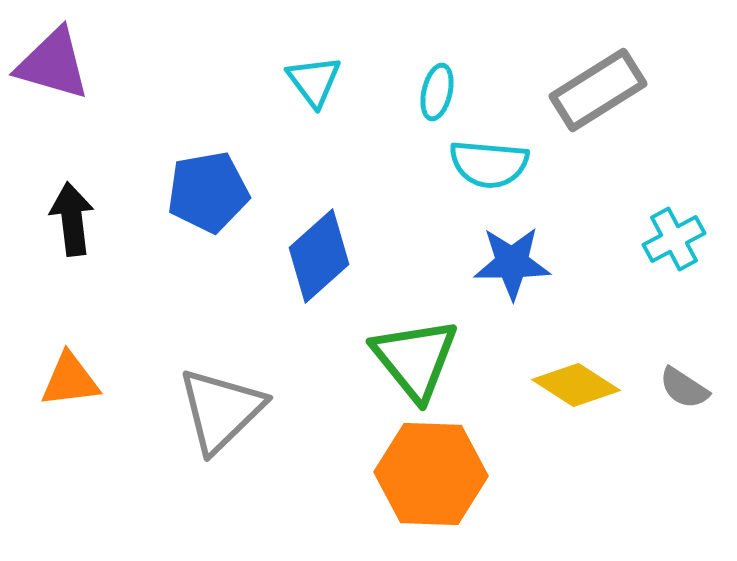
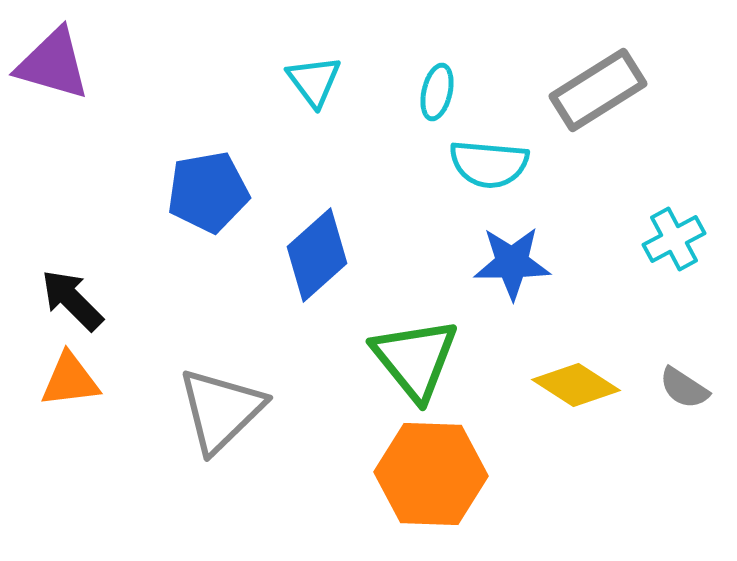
black arrow: moved 81 px down; rotated 38 degrees counterclockwise
blue diamond: moved 2 px left, 1 px up
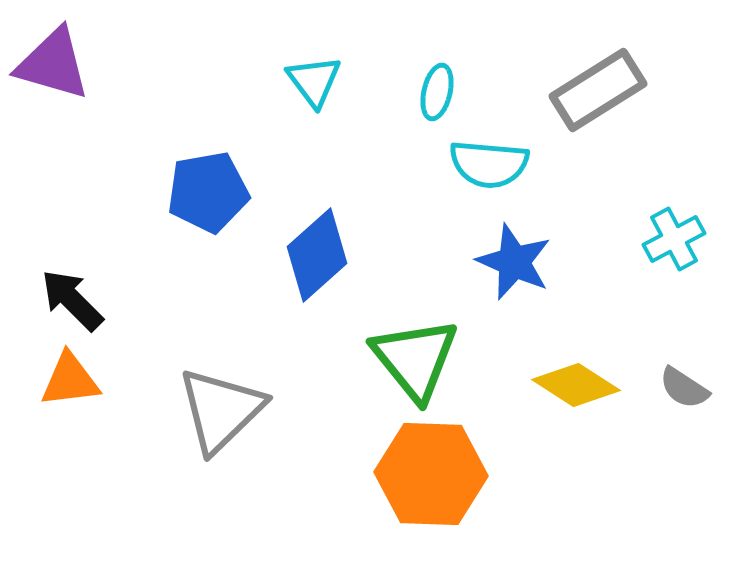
blue star: moved 2 px right, 1 px up; rotated 24 degrees clockwise
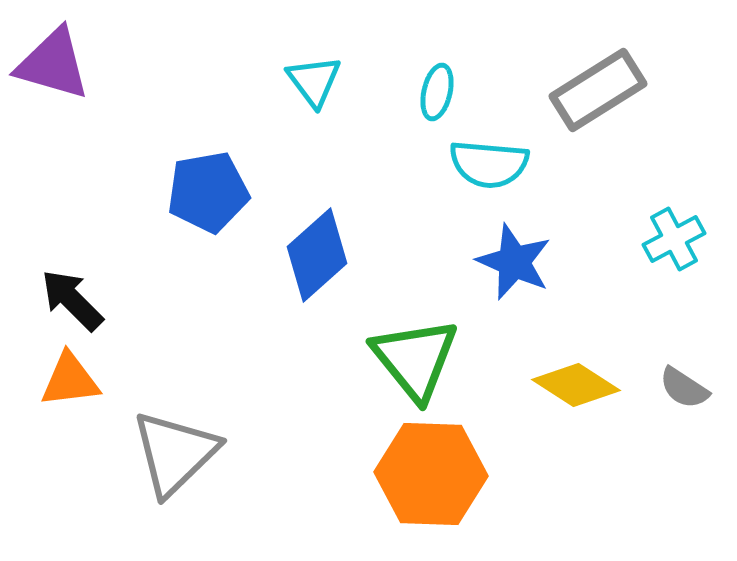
gray triangle: moved 46 px left, 43 px down
